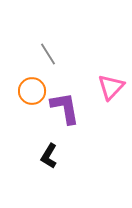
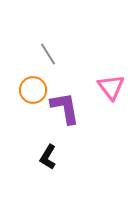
pink triangle: rotated 20 degrees counterclockwise
orange circle: moved 1 px right, 1 px up
black L-shape: moved 1 px left, 1 px down
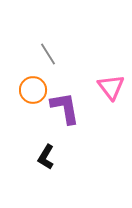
black L-shape: moved 2 px left
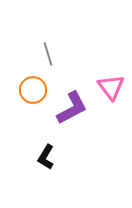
gray line: rotated 15 degrees clockwise
purple L-shape: moved 7 px right; rotated 72 degrees clockwise
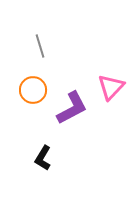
gray line: moved 8 px left, 8 px up
pink triangle: rotated 20 degrees clockwise
black L-shape: moved 3 px left, 1 px down
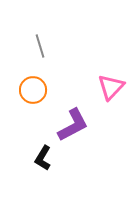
purple L-shape: moved 1 px right, 17 px down
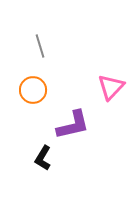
purple L-shape: rotated 15 degrees clockwise
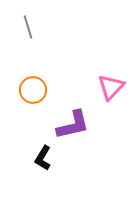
gray line: moved 12 px left, 19 px up
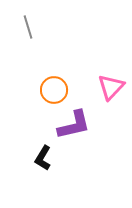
orange circle: moved 21 px right
purple L-shape: moved 1 px right
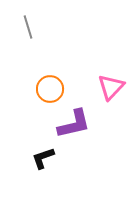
orange circle: moved 4 px left, 1 px up
purple L-shape: moved 1 px up
black L-shape: rotated 40 degrees clockwise
